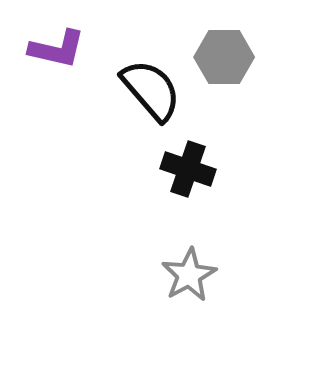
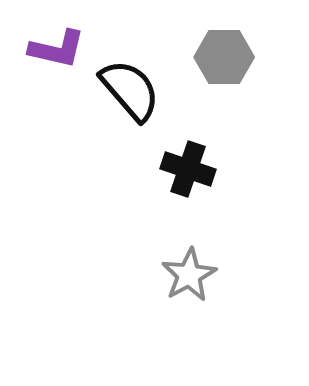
black semicircle: moved 21 px left
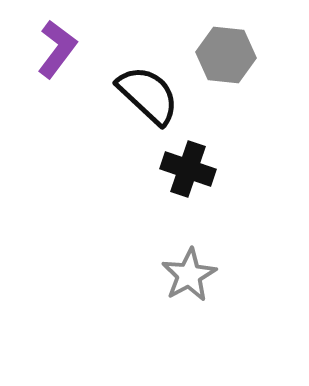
purple L-shape: rotated 66 degrees counterclockwise
gray hexagon: moved 2 px right, 2 px up; rotated 6 degrees clockwise
black semicircle: moved 18 px right, 5 px down; rotated 6 degrees counterclockwise
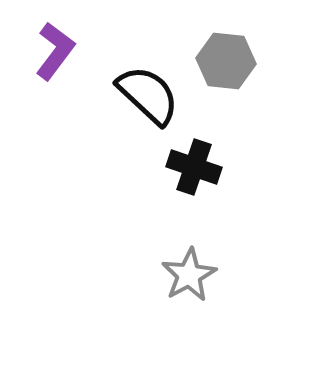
purple L-shape: moved 2 px left, 2 px down
gray hexagon: moved 6 px down
black cross: moved 6 px right, 2 px up
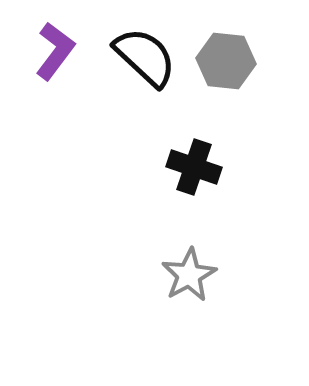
black semicircle: moved 3 px left, 38 px up
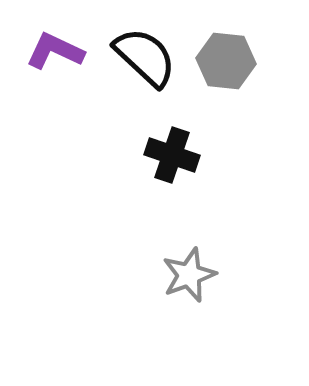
purple L-shape: rotated 102 degrees counterclockwise
black cross: moved 22 px left, 12 px up
gray star: rotated 8 degrees clockwise
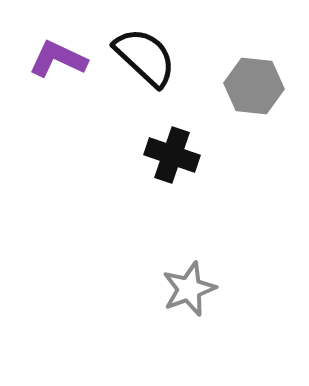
purple L-shape: moved 3 px right, 8 px down
gray hexagon: moved 28 px right, 25 px down
gray star: moved 14 px down
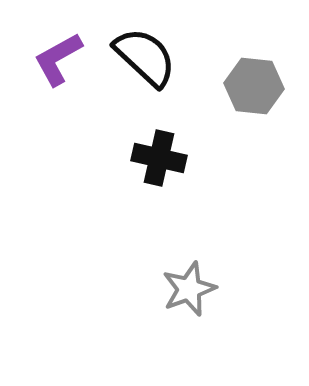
purple L-shape: rotated 54 degrees counterclockwise
black cross: moved 13 px left, 3 px down; rotated 6 degrees counterclockwise
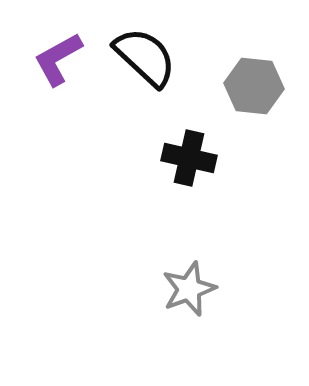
black cross: moved 30 px right
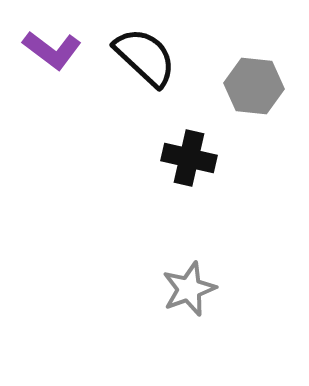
purple L-shape: moved 6 px left, 9 px up; rotated 114 degrees counterclockwise
